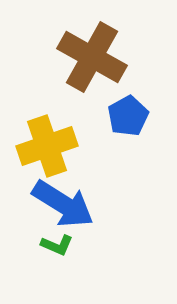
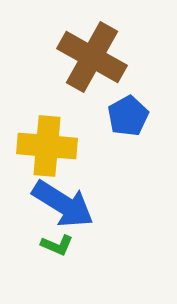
yellow cross: rotated 24 degrees clockwise
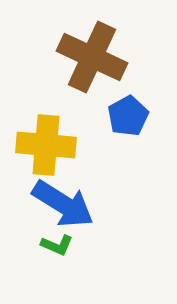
brown cross: rotated 4 degrees counterclockwise
yellow cross: moved 1 px left, 1 px up
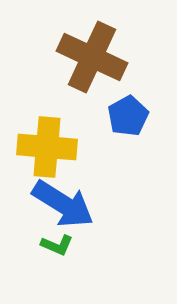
yellow cross: moved 1 px right, 2 px down
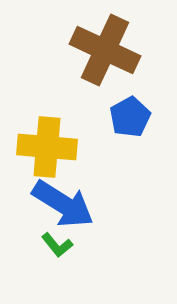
brown cross: moved 13 px right, 7 px up
blue pentagon: moved 2 px right, 1 px down
green L-shape: rotated 28 degrees clockwise
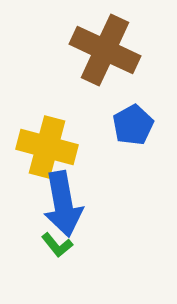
blue pentagon: moved 3 px right, 8 px down
yellow cross: rotated 10 degrees clockwise
blue arrow: rotated 48 degrees clockwise
